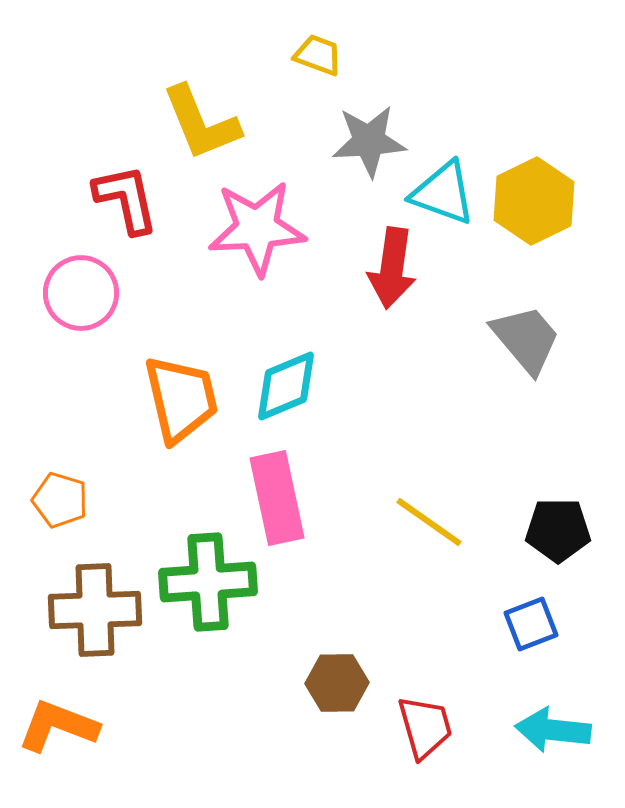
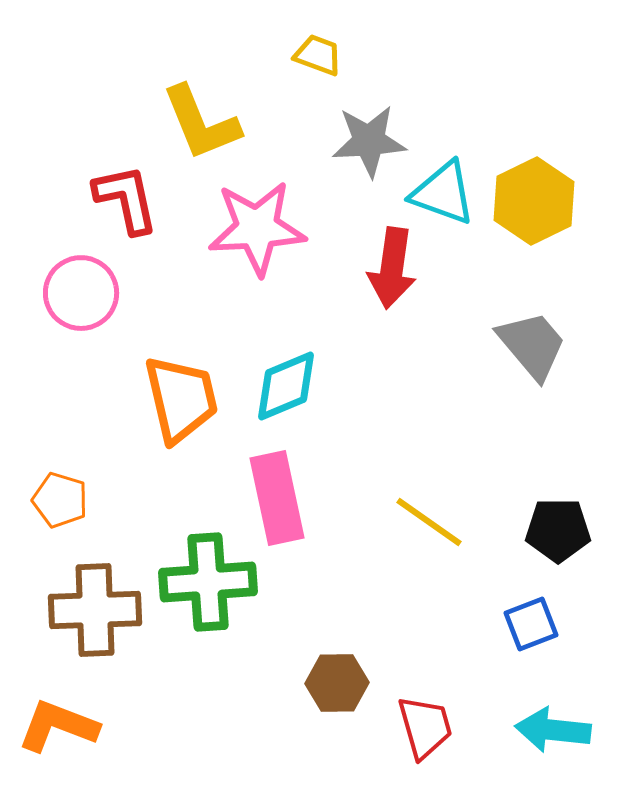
gray trapezoid: moved 6 px right, 6 px down
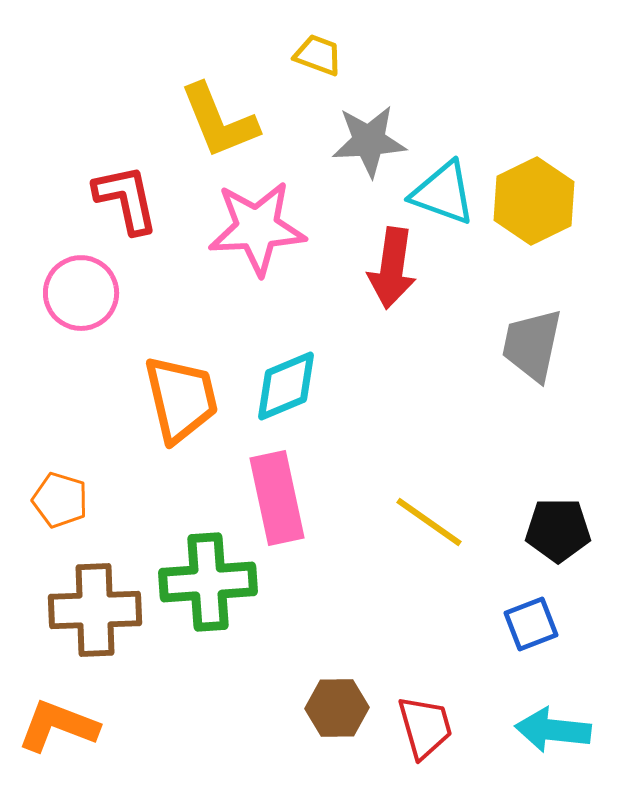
yellow L-shape: moved 18 px right, 2 px up
gray trapezoid: rotated 128 degrees counterclockwise
brown hexagon: moved 25 px down
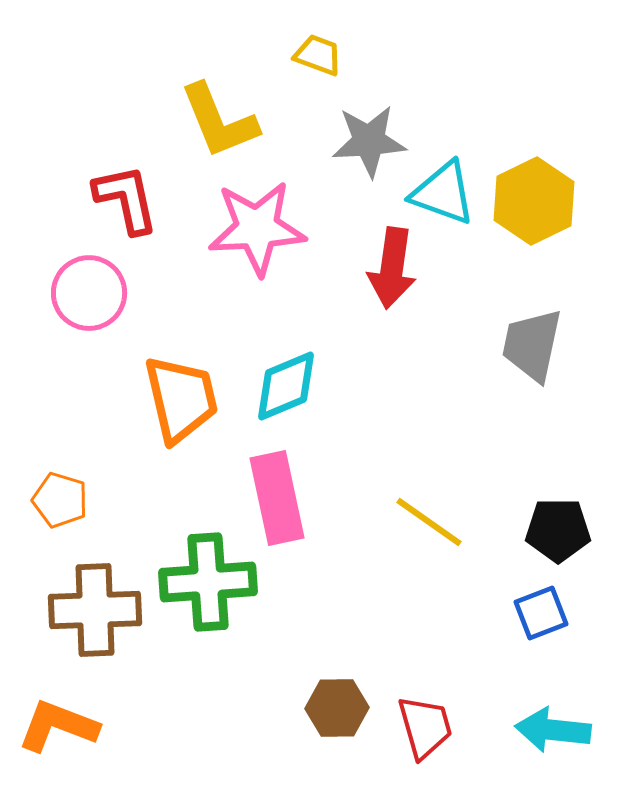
pink circle: moved 8 px right
blue square: moved 10 px right, 11 px up
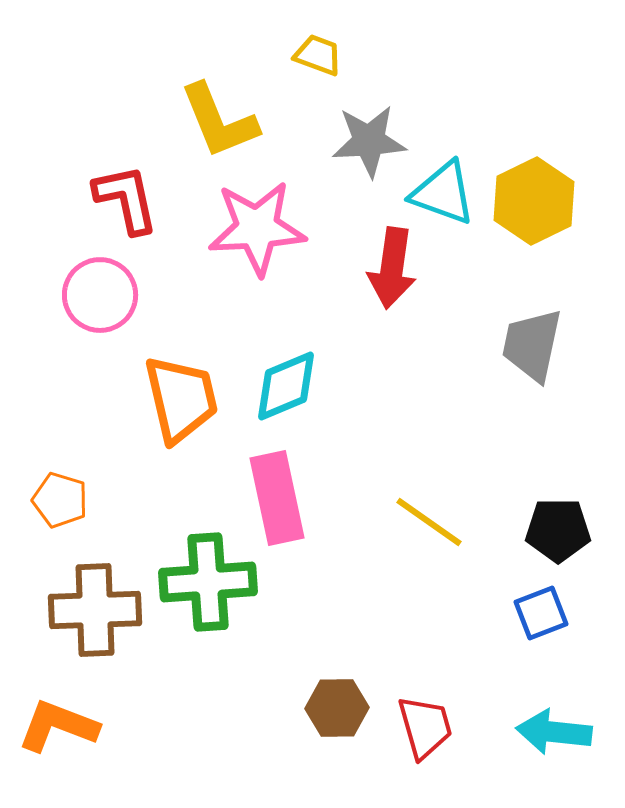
pink circle: moved 11 px right, 2 px down
cyan arrow: moved 1 px right, 2 px down
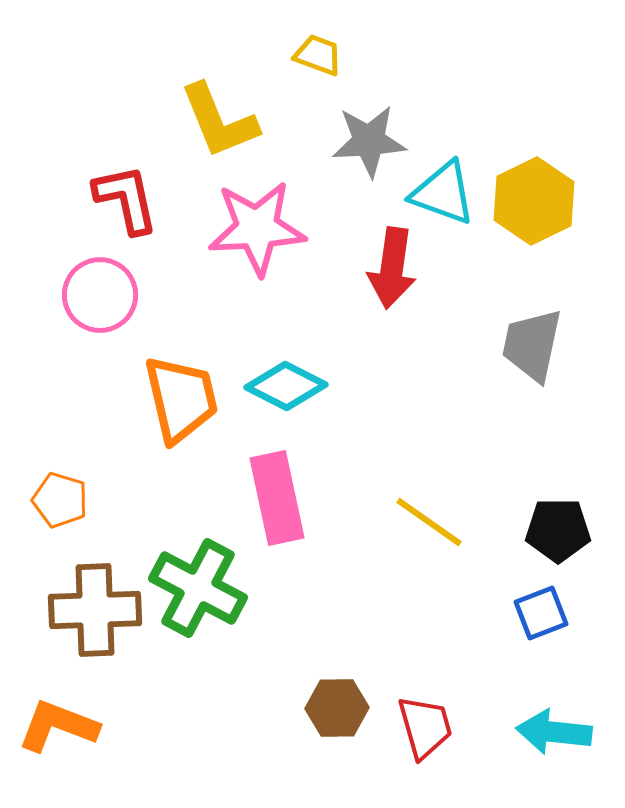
cyan diamond: rotated 50 degrees clockwise
green cross: moved 10 px left, 6 px down; rotated 32 degrees clockwise
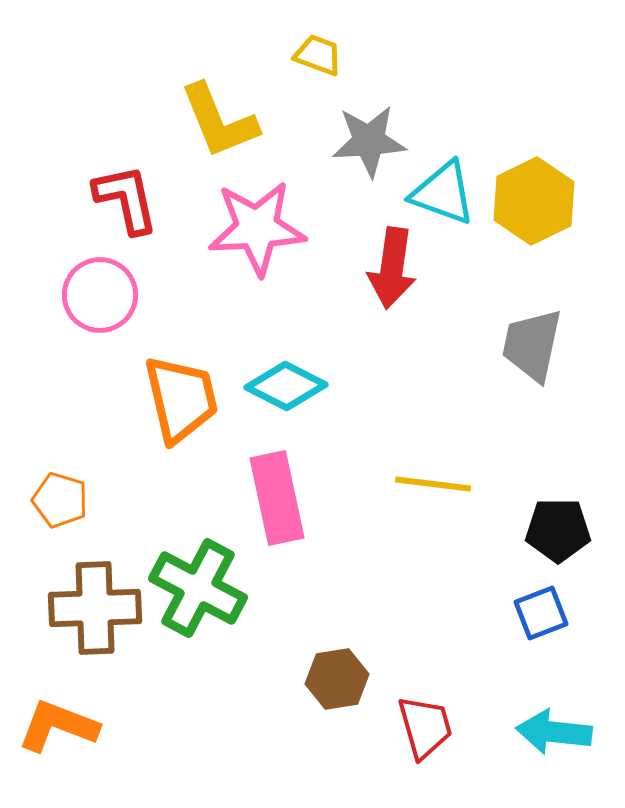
yellow line: moved 4 px right, 38 px up; rotated 28 degrees counterclockwise
brown cross: moved 2 px up
brown hexagon: moved 29 px up; rotated 8 degrees counterclockwise
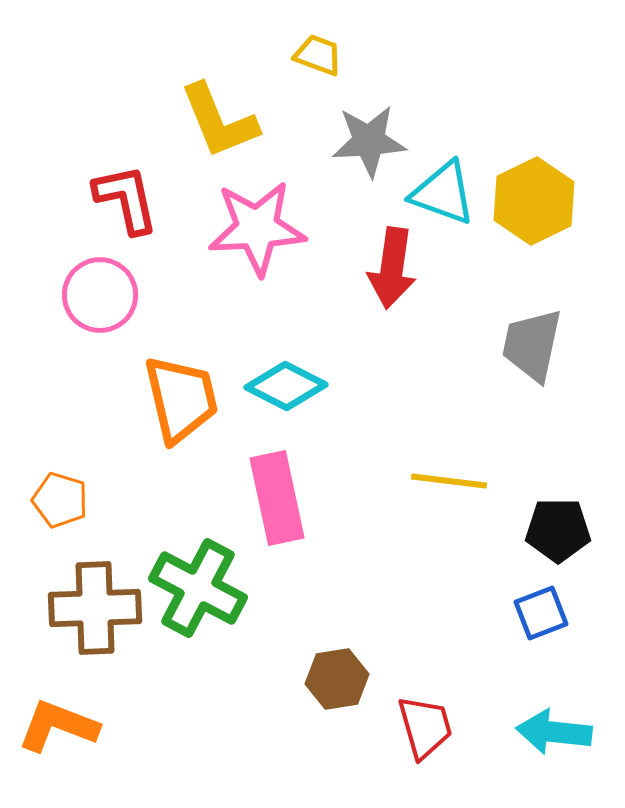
yellow line: moved 16 px right, 3 px up
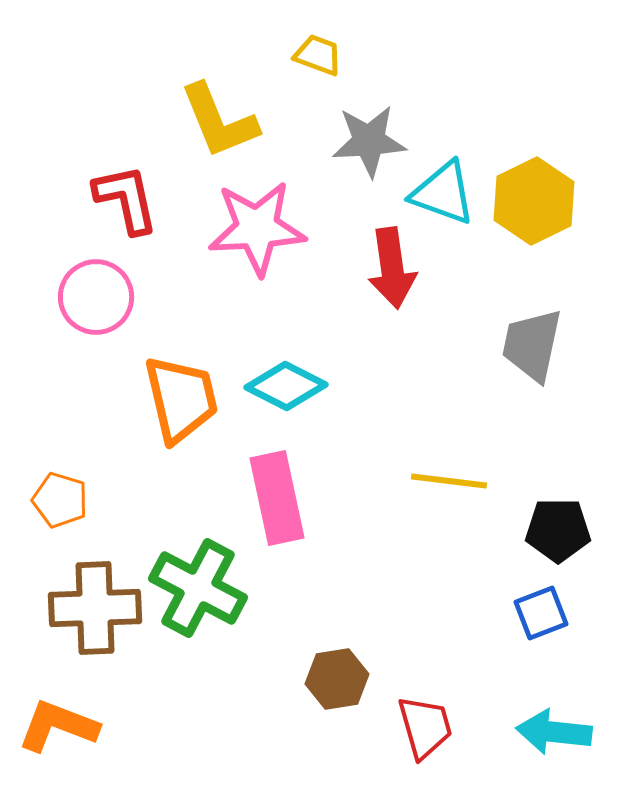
red arrow: rotated 16 degrees counterclockwise
pink circle: moved 4 px left, 2 px down
